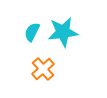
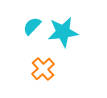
cyan semicircle: moved 6 px up; rotated 18 degrees clockwise
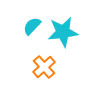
orange cross: moved 1 px right, 2 px up
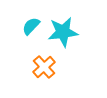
cyan semicircle: moved 1 px left
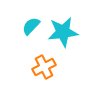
orange cross: rotated 15 degrees clockwise
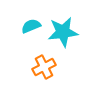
cyan semicircle: rotated 24 degrees clockwise
